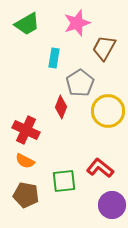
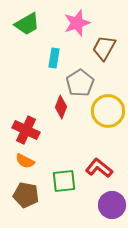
red L-shape: moved 1 px left
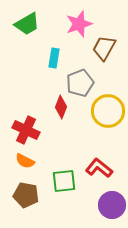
pink star: moved 2 px right, 1 px down
gray pentagon: rotated 12 degrees clockwise
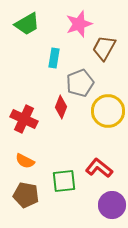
red cross: moved 2 px left, 11 px up
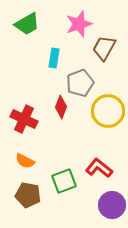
green square: rotated 15 degrees counterclockwise
brown pentagon: moved 2 px right
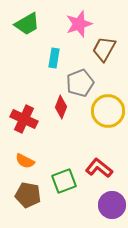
brown trapezoid: moved 1 px down
